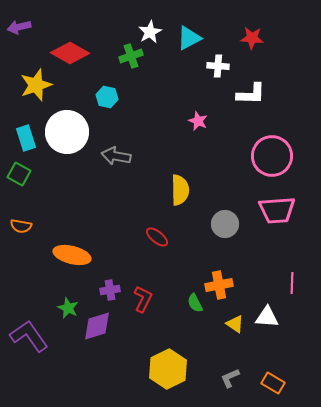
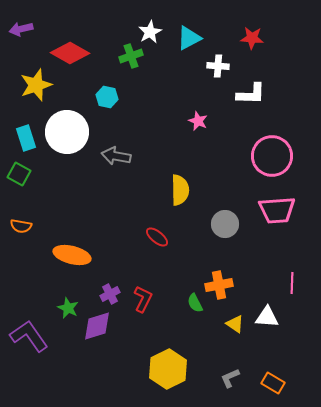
purple arrow: moved 2 px right, 2 px down
purple cross: moved 4 px down; rotated 18 degrees counterclockwise
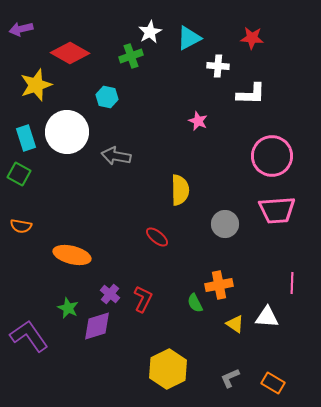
purple cross: rotated 24 degrees counterclockwise
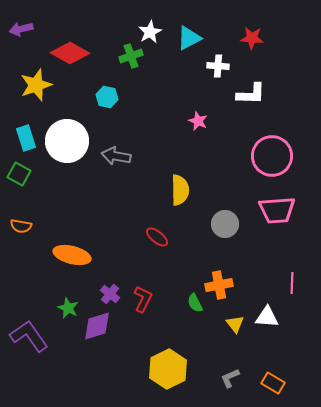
white circle: moved 9 px down
yellow triangle: rotated 18 degrees clockwise
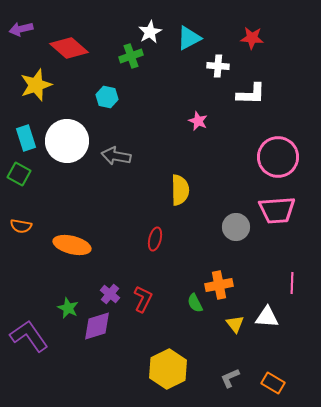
red diamond: moved 1 px left, 5 px up; rotated 12 degrees clockwise
pink circle: moved 6 px right, 1 px down
gray circle: moved 11 px right, 3 px down
red ellipse: moved 2 px left, 2 px down; rotated 65 degrees clockwise
orange ellipse: moved 10 px up
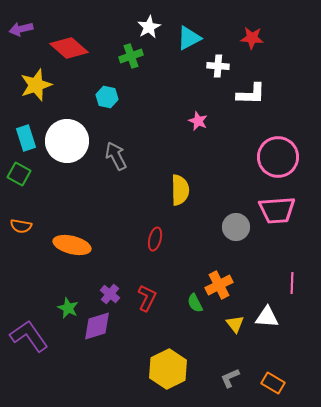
white star: moved 1 px left, 5 px up
gray arrow: rotated 52 degrees clockwise
orange cross: rotated 16 degrees counterclockwise
red L-shape: moved 4 px right, 1 px up
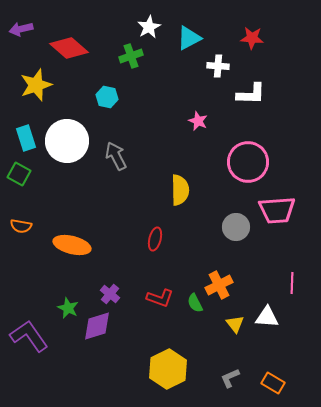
pink circle: moved 30 px left, 5 px down
red L-shape: moved 13 px right; rotated 84 degrees clockwise
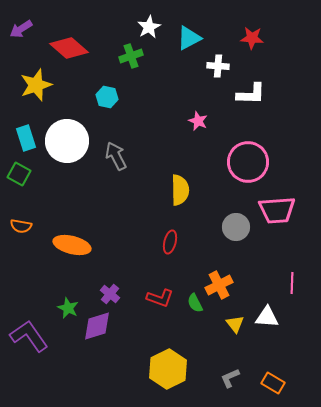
purple arrow: rotated 20 degrees counterclockwise
red ellipse: moved 15 px right, 3 px down
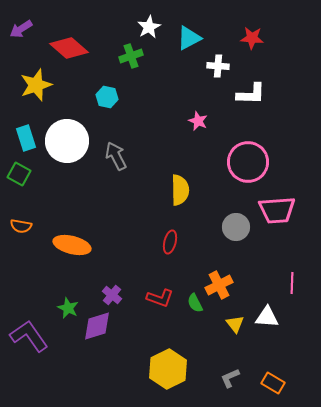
purple cross: moved 2 px right, 1 px down
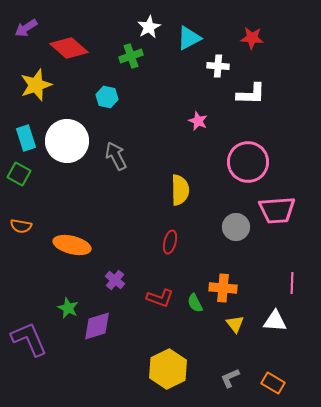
purple arrow: moved 5 px right, 1 px up
orange cross: moved 4 px right, 3 px down; rotated 32 degrees clockwise
purple cross: moved 3 px right, 15 px up
white triangle: moved 8 px right, 4 px down
purple L-shape: moved 3 px down; rotated 12 degrees clockwise
